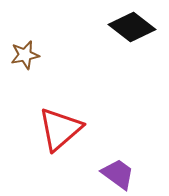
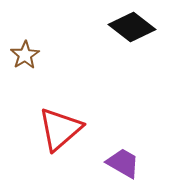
brown star: rotated 20 degrees counterclockwise
purple trapezoid: moved 5 px right, 11 px up; rotated 6 degrees counterclockwise
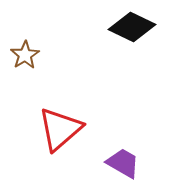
black diamond: rotated 12 degrees counterclockwise
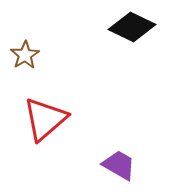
red triangle: moved 15 px left, 10 px up
purple trapezoid: moved 4 px left, 2 px down
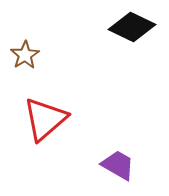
purple trapezoid: moved 1 px left
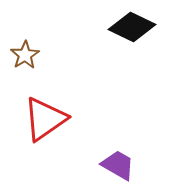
red triangle: rotated 6 degrees clockwise
